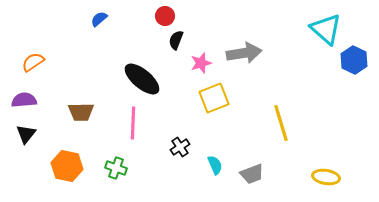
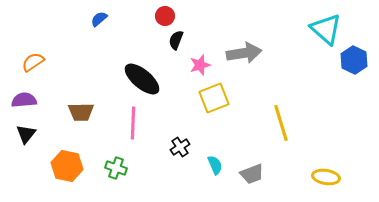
pink star: moved 1 px left, 2 px down
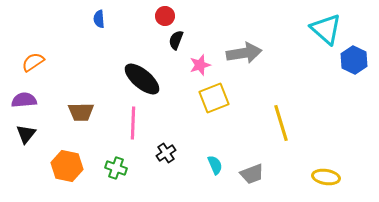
blue semicircle: rotated 54 degrees counterclockwise
black cross: moved 14 px left, 6 px down
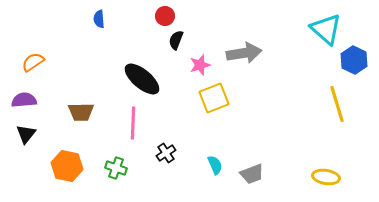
yellow line: moved 56 px right, 19 px up
